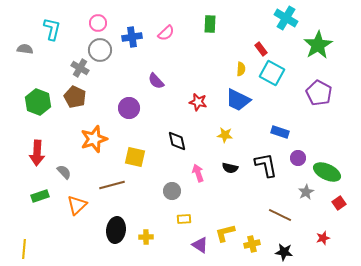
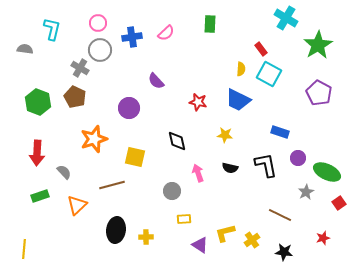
cyan square at (272, 73): moved 3 px left, 1 px down
yellow cross at (252, 244): moved 4 px up; rotated 21 degrees counterclockwise
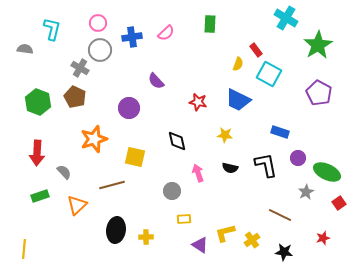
red rectangle at (261, 49): moved 5 px left, 1 px down
yellow semicircle at (241, 69): moved 3 px left, 5 px up; rotated 16 degrees clockwise
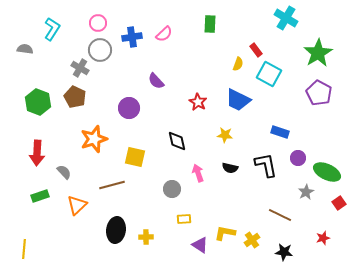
cyan L-shape at (52, 29): rotated 20 degrees clockwise
pink semicircle at (166, 33): moved 2 px left, 1 px down
green star at (318, 45): moved 8 px down
red star at (198, 102): rotated 18 degrees clockwise
gray circle at (172, 191): moved 2 px up
yellow L-shape at (225, 233): rotated 25 degrees clockwise
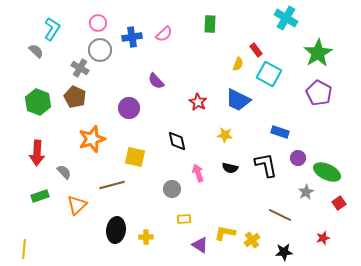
gray semicircle at (25, 49): moved 11 px right, 2 px down; rotated 35 degrees clockwise
orange star at (94, 139): moved 2 px left
black star at (284, 252): rotated 12 degrees counterclockwise
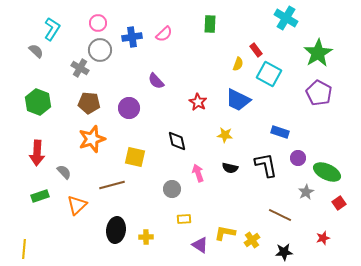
brown pentagon at (75, 97): moved 14 px right, 6 px down; rotated 20 degrees counterclockwise
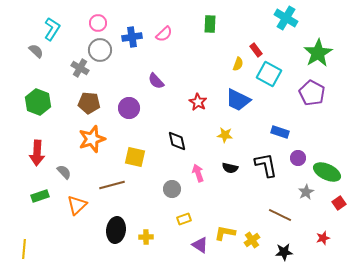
purple pentagon at (319, 93): moved 7 px left
yellow rectangle at (184, 219): rotated 16 degrees counterclockwise
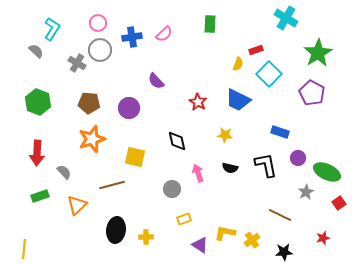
red rectangle at (256, 50): rotated 72 degrees counterclockwise
gray cross at (80, 68): moved 3 px left, 5 px up
cyan square at (269, 74): rotated 15 degrees clockwise
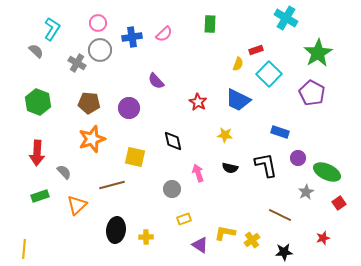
black diamond at (177, 141): moved 4 px left
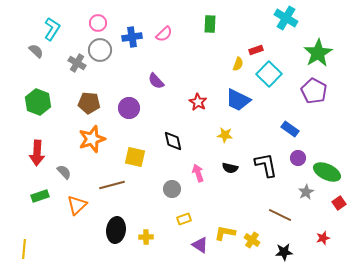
purple pentagon at (312, 93): moved 2 px right, 2 px up
blue rectangle at (280, 132): moved 10 px right, 3 px up; rotated 18 degrees clockwise
yellow cross at (252, 240): rotated 21 degrees counterclockwise
